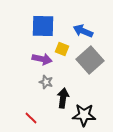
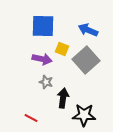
blue arrow: moved 5 px right, 1 px up
gray square: moved 4 px left
red line: rotated 16 degrees counterclockwise
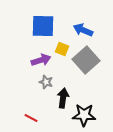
blue arrow: moved 5 px left
purple arrow: moved 1 px left, 1 px down; rotated 30 degrees counterclockwise
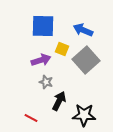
black arrow: moved 4 px left, 3 px down; rotated 18 degrees clockwise
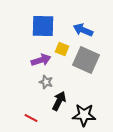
gray square: rotated 24 degrees counterclockwise
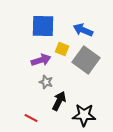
gray square: rotated 12 degrees clockwise
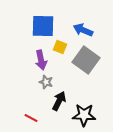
yellow square: moved 2 px left, 2 px up
purple arrow: rotated 96 degrees clockwise
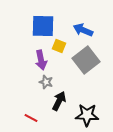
yellow square: moved 1 px left, 1 px up
gray square: rotated 16 degrees clockwise
black star: moved 3 px right
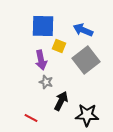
black arrow: moved 2 px right
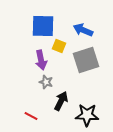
gray square: rotated 20 degrees clockwise
red line: moved 2 px up
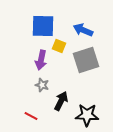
purple arrow: rotated 24 degrees clockwise
gray star: moved 4 px left, 3 px down
